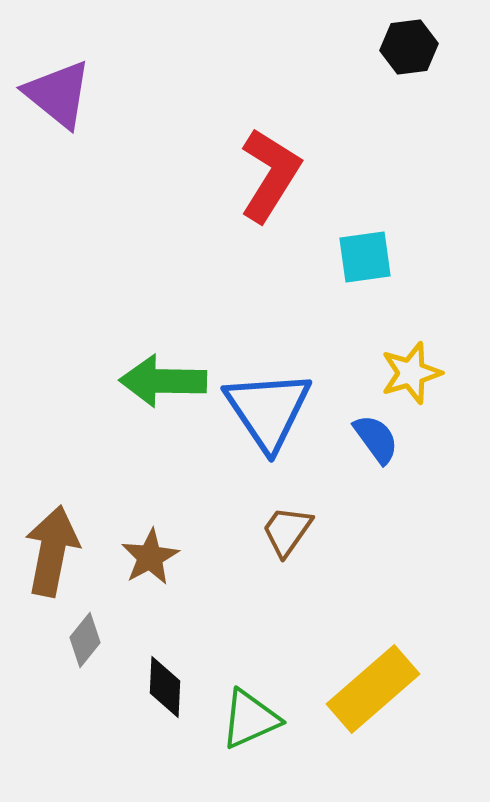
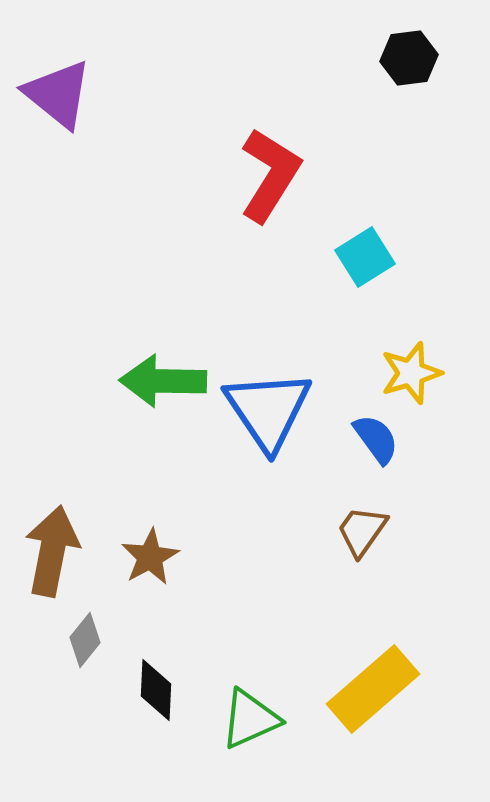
black hexagon: moved 11 px down
cyan square: rotated 24 degrees counterclockwise
brown trapezoid: moved 75 px right
black diamond: moved 9 px left, 3 px down
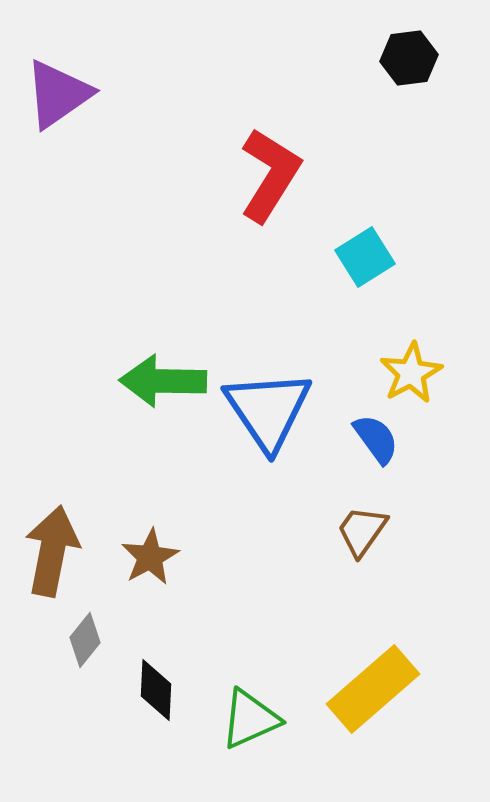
purple triangle: rotated 46 degrees clockwise
yellow star: rotated 12 degrees counterclockwise
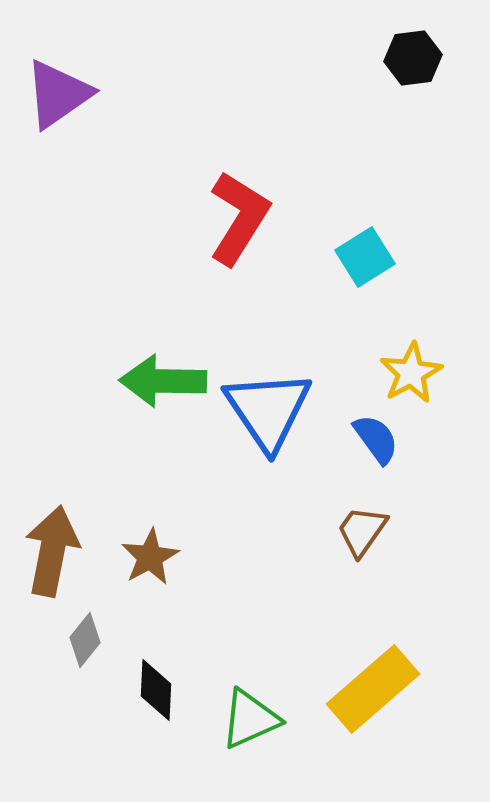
black hexagon: moved 4 px right
red L-shape: moved 31 px left, 43 px down
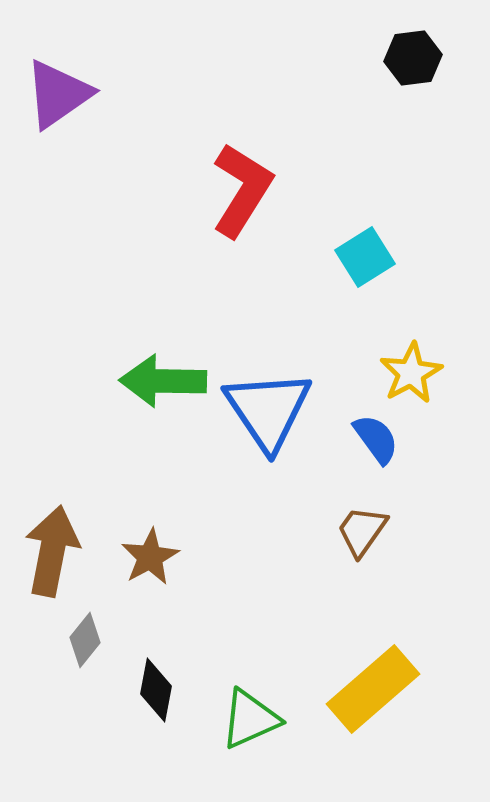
red L-shape: moved 3 px right, 28 px up
black diamond: rotated 8 degrees clockwise
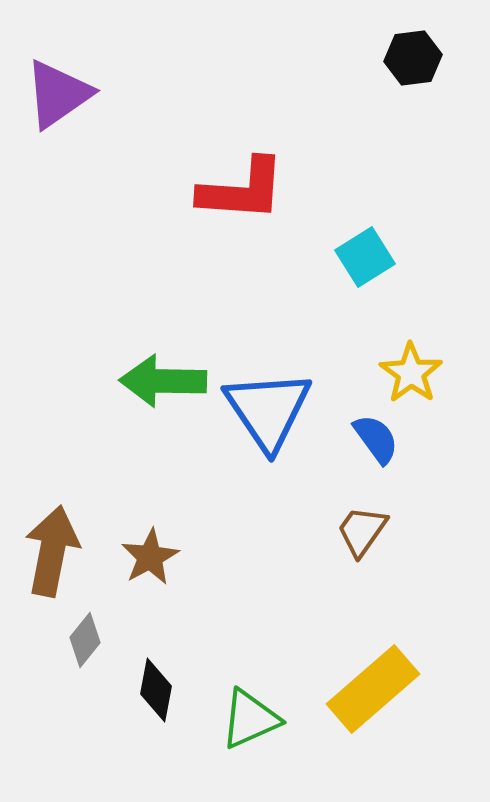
red L-shape: rotated 62 degrees clockwise
yellow star: rotated 8 degrees counterclockwise
